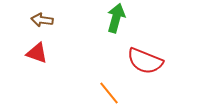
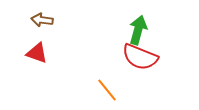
green arrow: moved 22 px right, 12 px down
red semicircle: moved 5 px left, 4 px up
orange line: moved 2 px left, 3 px up
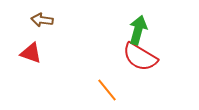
red triangle: moved 6 px left
red semicircle: rotated 9 degrees clockwise
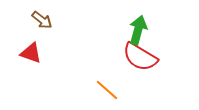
brown arrow: rotated 150 degrees counterclockwise
orange line: rotated 10 degrees counterclockwise
